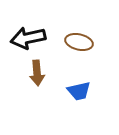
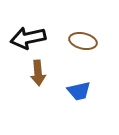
brown ellipse: moved 4 px right, 1 px up
brown arrow: moved 1 px right
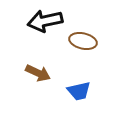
black arrow: moved 17 px right, 17 px up
brown arrow: rotated 60 degrees counterclockwise
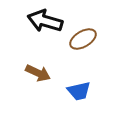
black arrow: rotated 28 degrees clockwise
brown ellipse: moved 2 px up; rotated 44 degrees counterclockwise
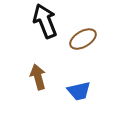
black arrow: rotated 52 degrees clockwise
brown arrow: moved 4 px down; rotated 130 degrees counterclockwise
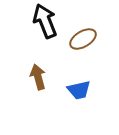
blue trapezoid: moved 1 px up
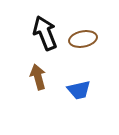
black arrow: moved 12 px down
brown ellipse: rotated 20 degrees clockwise
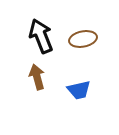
black arrow: moved 4 px left, 3 px down
brown arrow: moved 1 px left
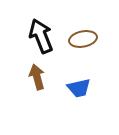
blue trapezoid: moved 2 px up
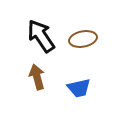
black arrow: rotated 12 degrees counterclockwise
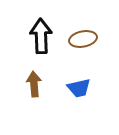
black arrow: rotated 32 degrees clockwise
brown arrow: moved 3 px left, 7 px down; rotated 10 degrees clockwise
